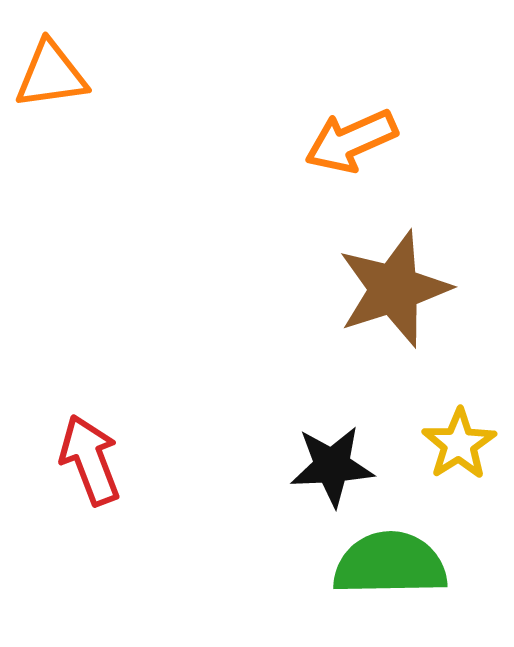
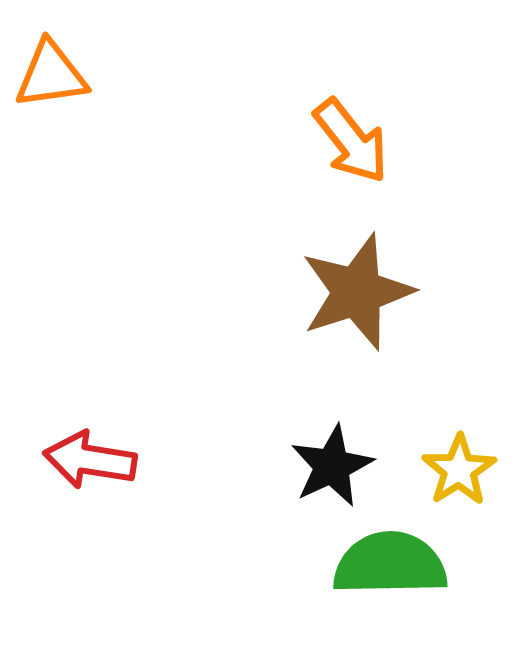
orange arrow: rotated 104 degrees counterclockwise
brown star: moved 37 px left, 3 px down
yellow star: moved 26 px down
red arrow: rotated 60 degrees counterclockwise
black star: rotated 22 degrees counterclockwise
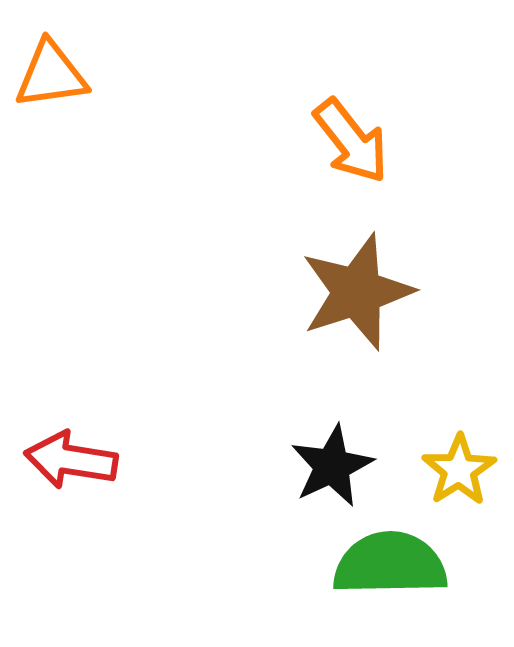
red arrow: moved 19 px left
